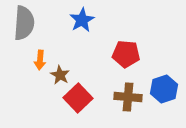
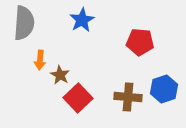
red pentagon: moved 14 px right, 12 px up
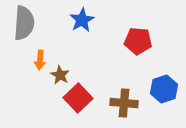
red pentagon: moved 2 px left, 1 px up
brown cross: moved 4 px left, 6 px down
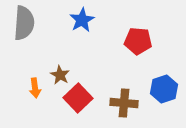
orange arrow: moved 5 px left, 28 px down; rotated 12 degrees counterclockwise
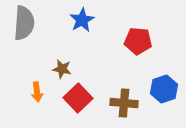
brown star: moved 2 px right, 6 px up; rotated 18 degrees counterclockwise
orange arrow: moved 2 px right, 4 px down
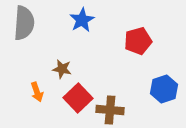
red pentagon: rotated 20 degrees counterclockwise
orange arrow: rotated 12 degrees counterclockwise
brown cross: moved 14 px left, 7 px down
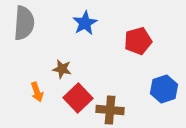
blue star: moved 3 px right, 3 px down
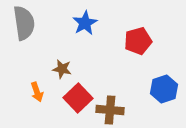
gray semicircle: rotated 12 degrees counterclockwise
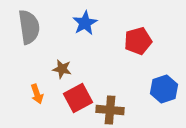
gray semicircle: moved 5 px right, 4 px down
orange arrow: moved 2 px down
red square: rotated 16 degrees clockwise
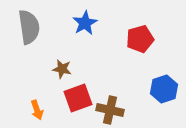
red pentagon: moved 2 px right, 2 px up
orange arrow: moved 16 px down
red square: rotated 8 degrees clockwise
brown cross: rotated 8 degrees clockwise
